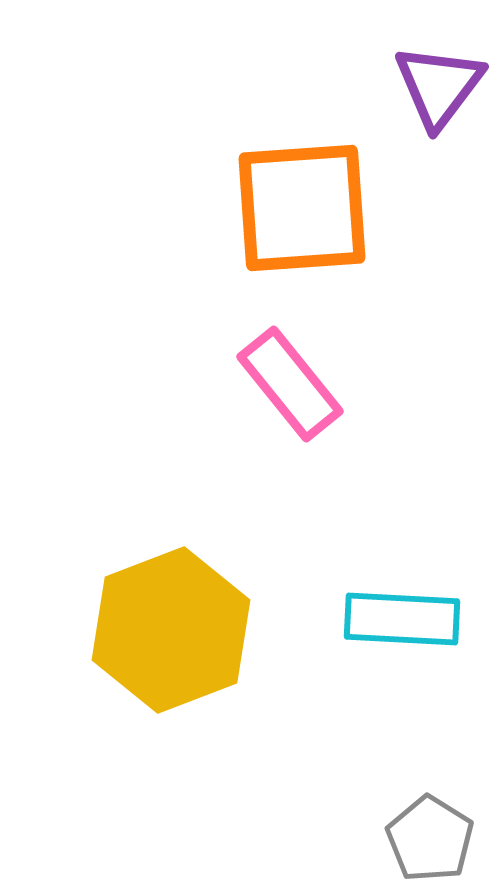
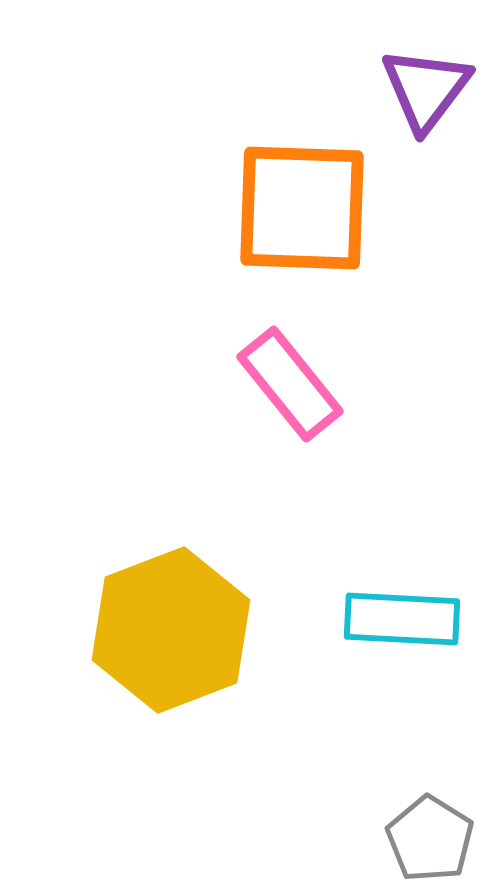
purple triangle: moved 13 px left, 3 px down
orange square: rotated 6 degrees clockwise
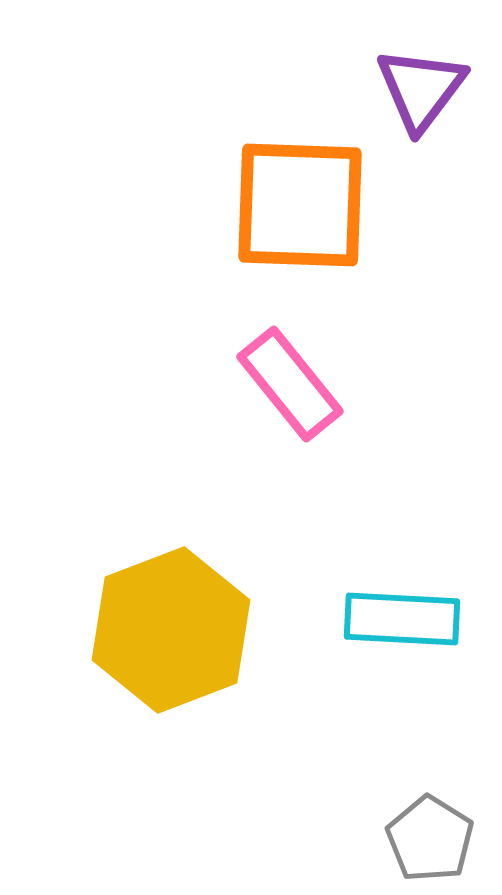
purple triangle: moved 5 px left
orange square: moved 2 px left, 3 px up
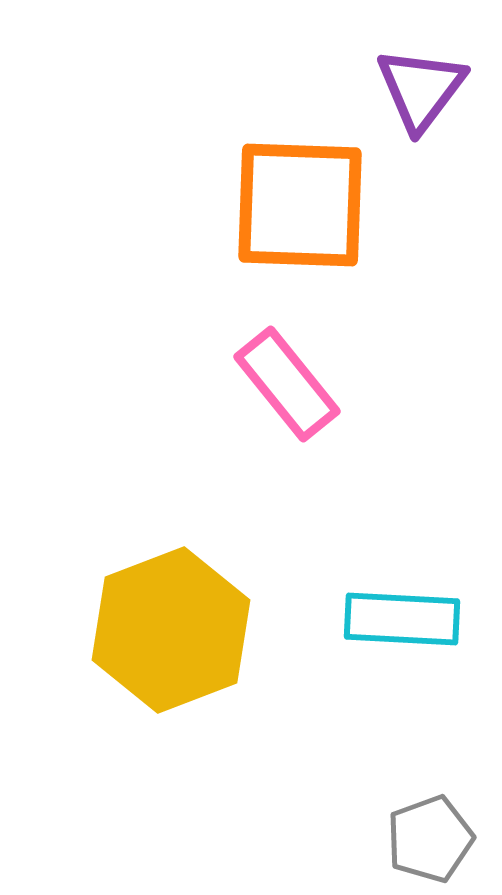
pink rectangle: moved 3 px left
gray pentagon: rotated 20 degrees clockwise
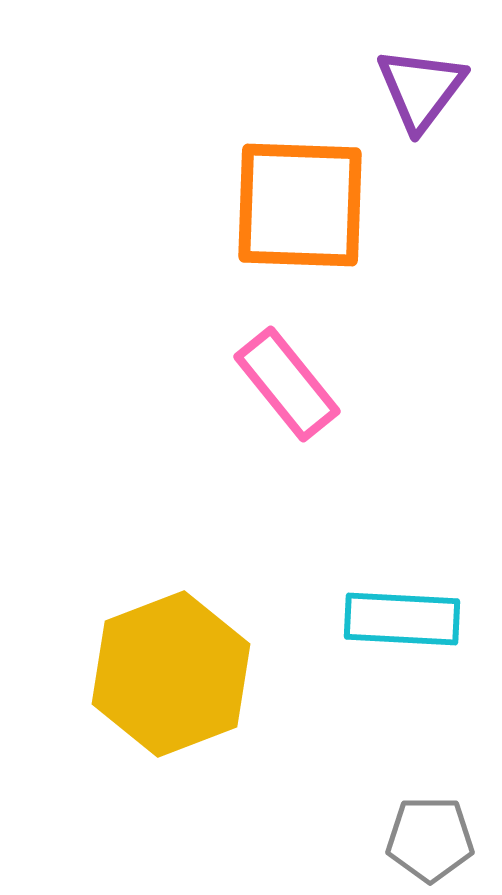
yellow hexagon: moved 44 px down
gray pentagon: rotated 20 degrees clockwise
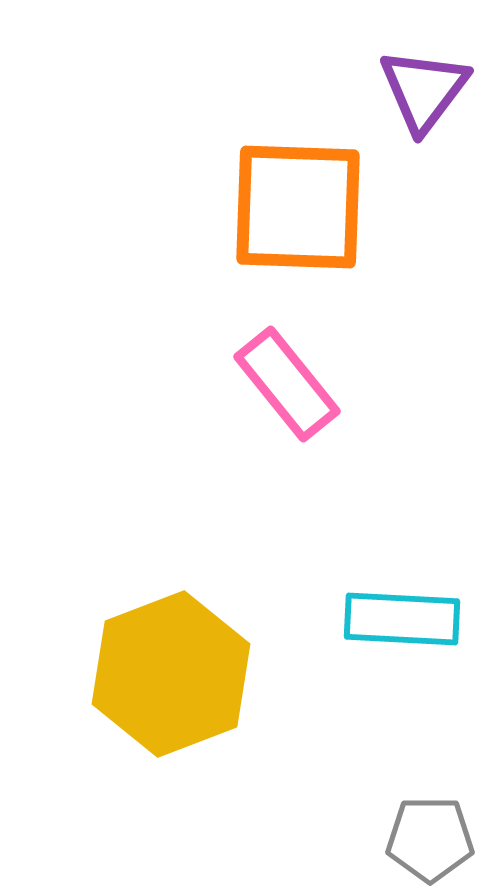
purple triangle: moved 3 px right, 1 px down
orange square: moved 2 px left, 2 px down
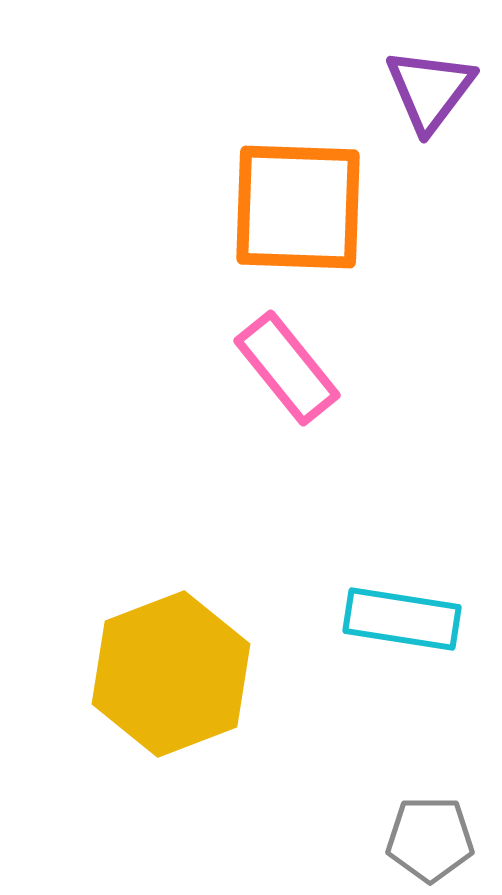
purple triangle: moved 6 px right
pink rectangle: moved 16 px up
cyan rectangle: rotated 6 degrees clockwise
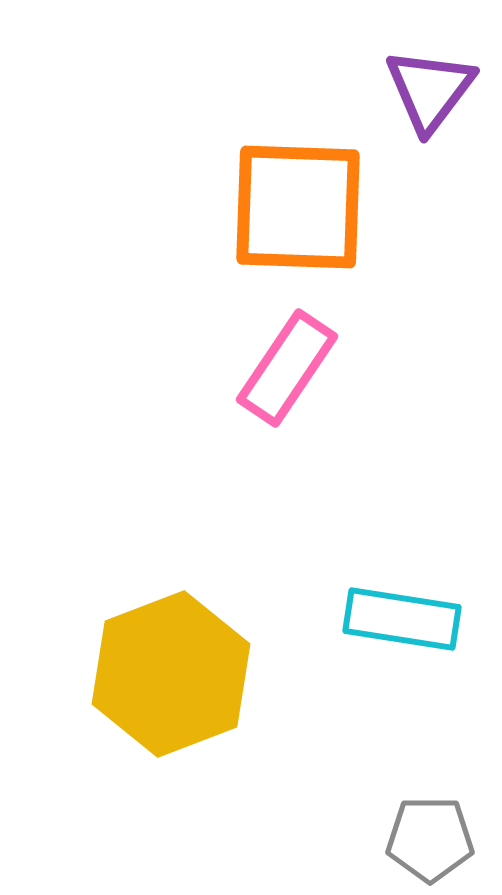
pink rectangle: rotated 73 degrees clockwise
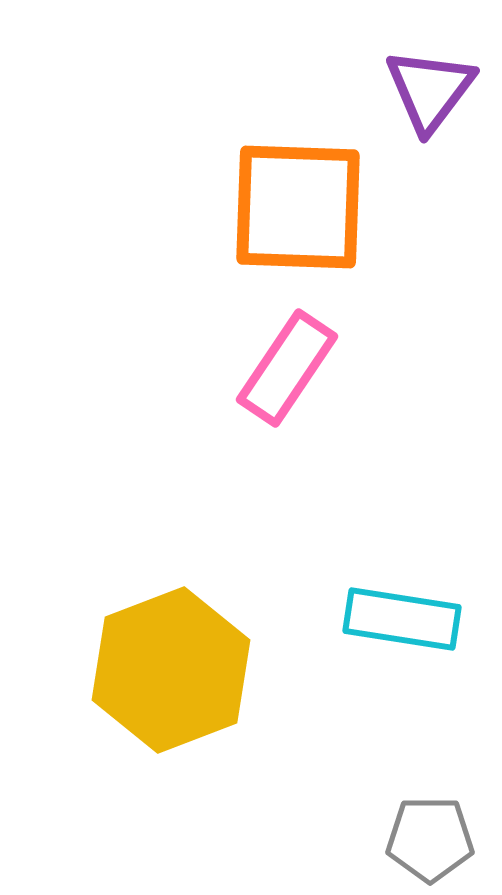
yellow hexagon: moved 4 px up
